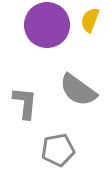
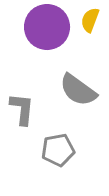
purple circle: moved 2 px down
gray L-shape: moved 3 px left, 6 px down
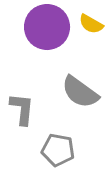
yellow semicircle: moved 1 px right, 4 px down; rotated 80 degrees counterclockwise
gray semicircle: moved 2 px right, 2 px down
gray pentagon: rotated 20 degrees clockwise
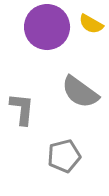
gray pentagon: moved 6 px right, 6 px down; rotated 24 degrees counterclockwise
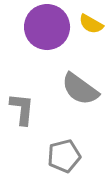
gray semicircle: moved 3 px up
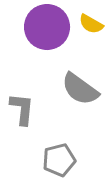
gray pentagon: moved 5 px left, 4 px down
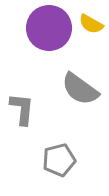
purple circle: moved 2 px right, 1 px down
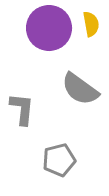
yellow semicircle: rotated 130 degrees counterclockwise
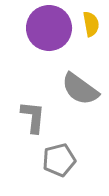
gray L-shape: moved 11 px right, 8 px down
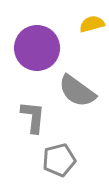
yellow semicircle: moved 1 px right; rotated 95 degrees counterclockwise
purple circle: moved 12 px left, 20 px down
gray semicircle: moved 3 px left, 2 px down
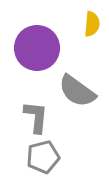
yellow semicircle: rotated 110 degrees clockwise
gray L-shape: moved 3 px right
gray pentagon: moved 16 px left, 3 px up
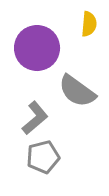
yellow semicircle: moved 3 px left
gray L-shape: moved 1 px left, 1 px down; rotated 44 degrees clockwise
